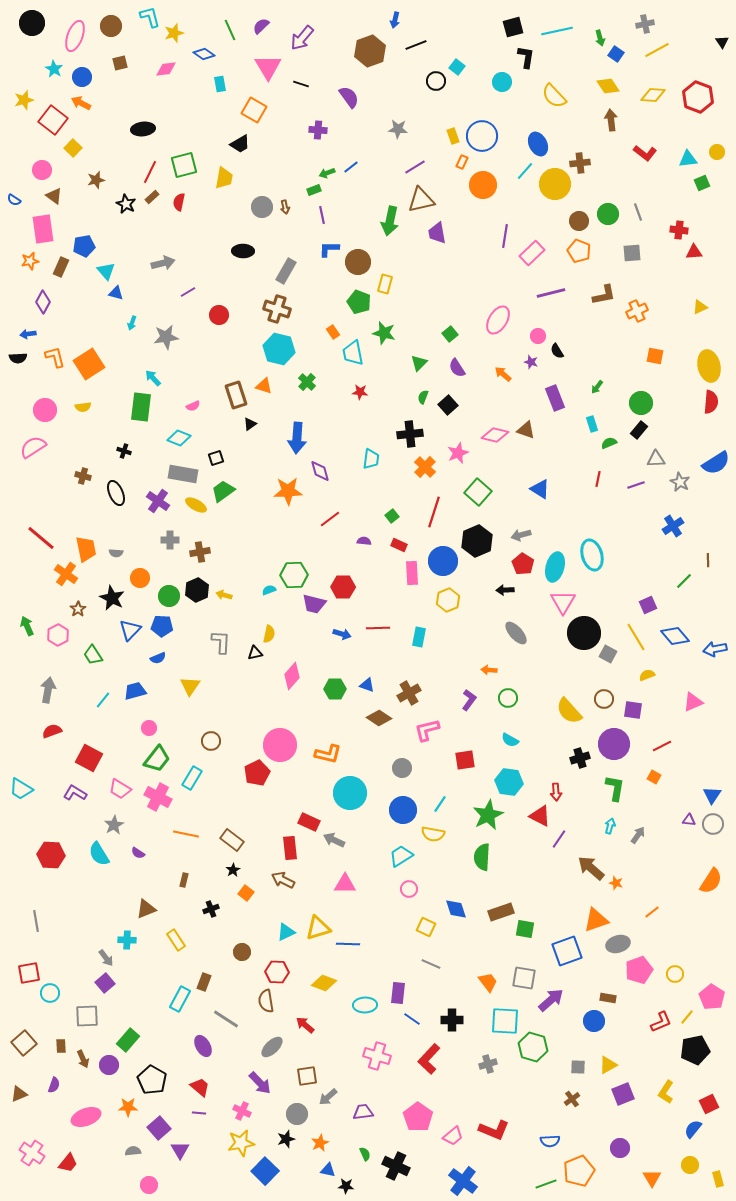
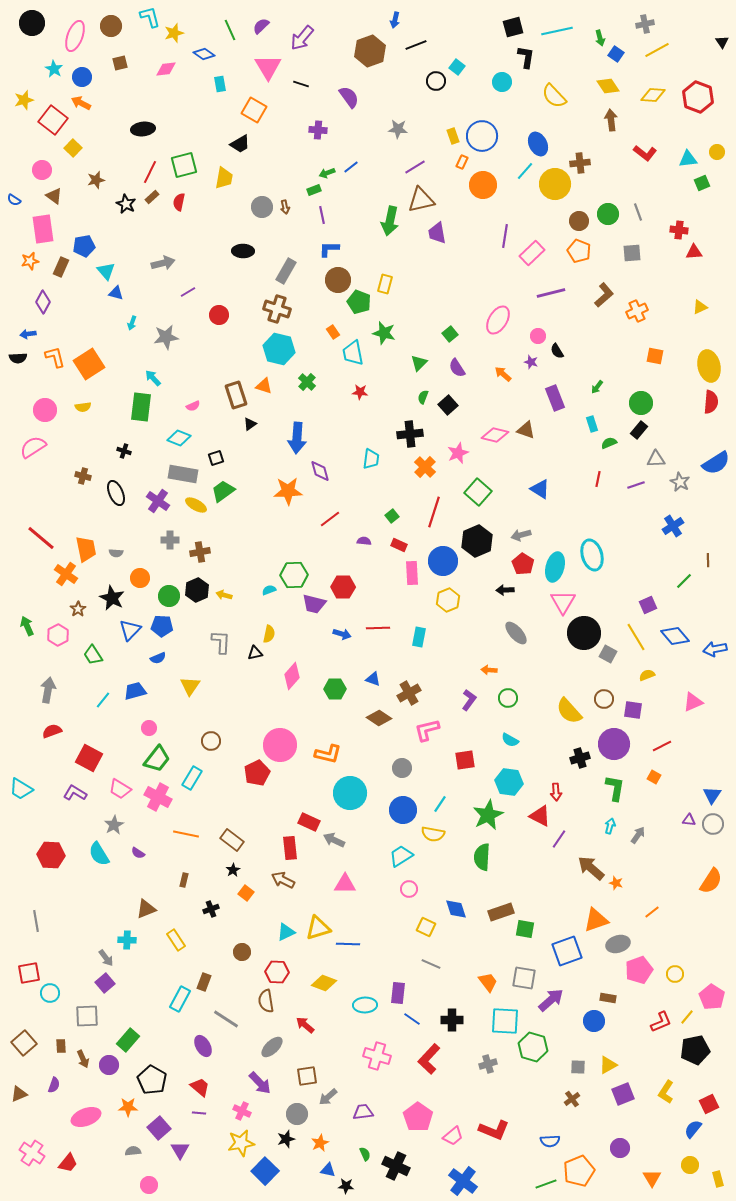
brown circle at (358, 262): moved 20 px left, 18 px down
brown L-shape at (604, 295): rotated 30 degrees counterclockwise
blue triangle at (367, 685): moved 6 px right, 6 px up
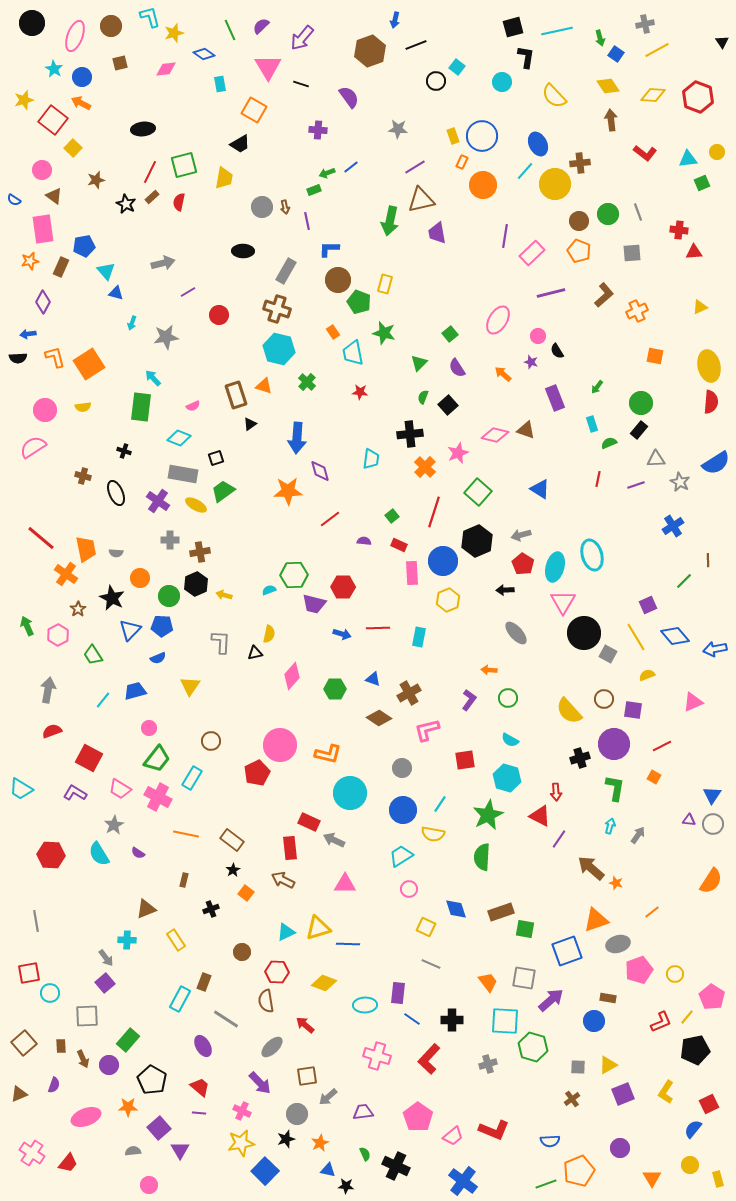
purple line at (322, 215): moved 15 px left, 6 px down
black hexagon at (197, 590): moved 1 px left, 6 px up
cyan hexagon at (509, 782): moved 2 px left, 4 px up; rotated 8 degrees clockwise
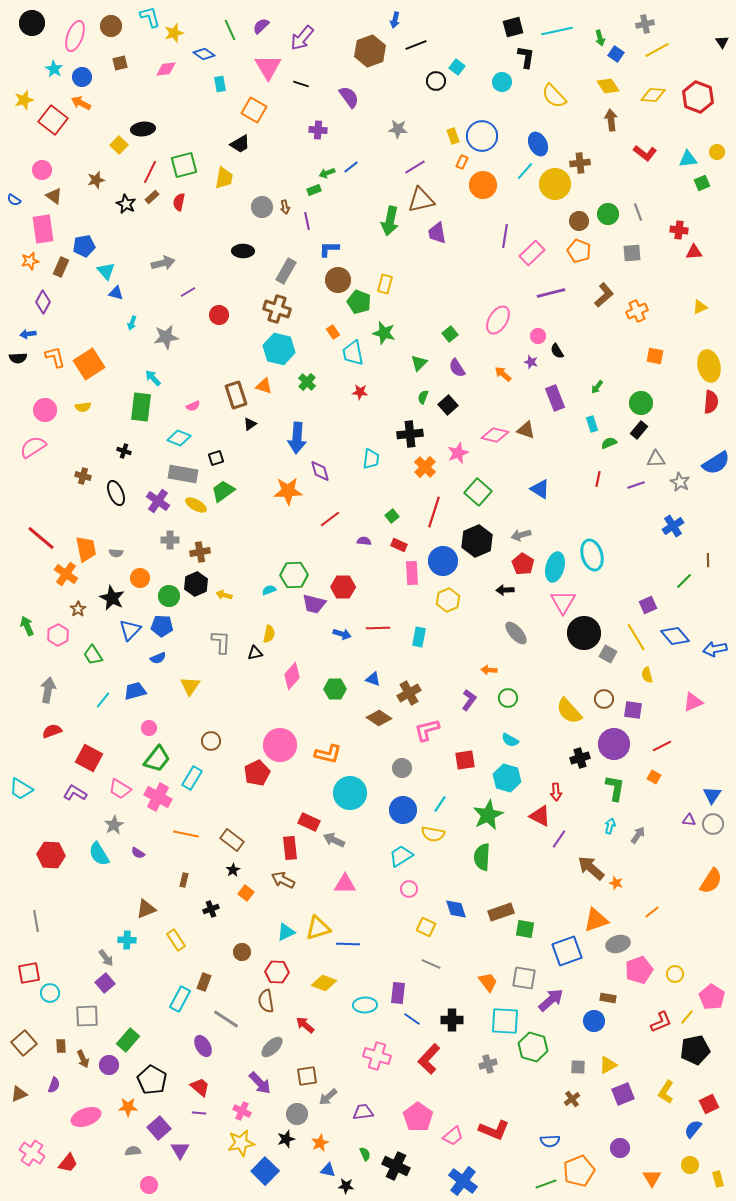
yellow square at (73, 148): moved 46 px right, 3 px up
yellow semicircle at (647, 675): rotated 84 degrees counterclockwise
